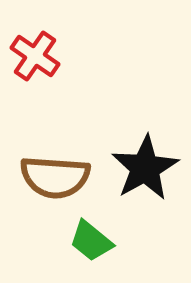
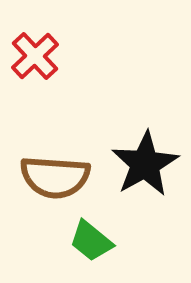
red cross: rotated 12 degrees clockwise
black star: moved 4 px up
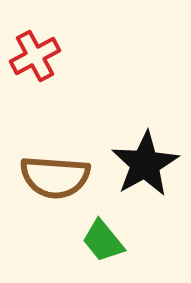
red cross: rotated 15 degrees clockwise
green trapezoid: moved 12 px right; rotated 12 degrees clockwise
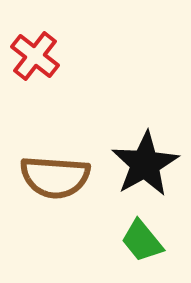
red cross: rotated 24 degrees counterclockwise
green trapezoid: moved 39 px right
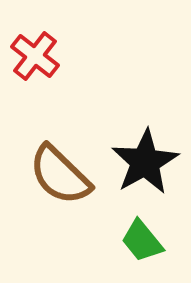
black star: moved 2 px up
brown semicircle: moved 5 px right, 2 px up; rotated 40 degrees clockwise
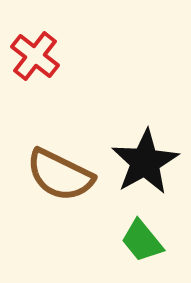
brown semicircle: rotated 18 degrees counterclockwise
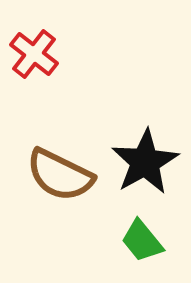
red cross: moved 1 px left, 2 px up
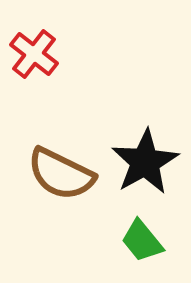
brown semicircle: moved 1 px right, 1 px up
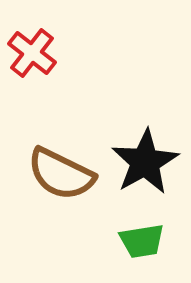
red cross: moved 2 px left, 1 px up
green trapezoid: rotated 60 degrees counterclockwise
